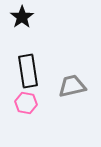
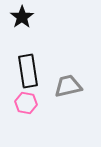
gray trapezoid: moved 4 px left
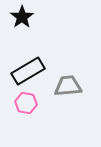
black rectangle: rotated 68 degrees clockwise
gray trapezoid: rotated 8 degrees clockwise
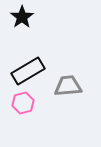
pink hexagon: moved 3 px left; rotated 25 degrees counterclockwise
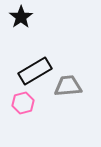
black star: moved 1 px left
black rectangle: moved 7 px right
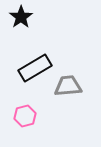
black rectangle: moved 3 px up
pink hexagon: moved 2 px right, 13 px down
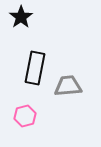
black rectangle: rotated 48 degrees counterclockwise
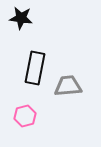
black star: moved 1 px down; rotated 30 degrees counterclockwise
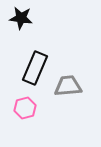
black rectangle: rotated 12 degrees clockwise
pink hexagon: moved 8 px up
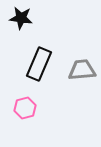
black rectangle: moved 4 px right, 4 px up
gray trapezoid: moved 14 px right, 16 px up
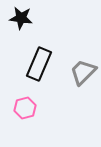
gray trapezoid: moved 1 px right, 2 px down; rotated 40 degrees counterclockwise
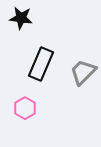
black rectangle: moved 2 px right
pink hexagon: rotated 15 degrees counterclockwise
